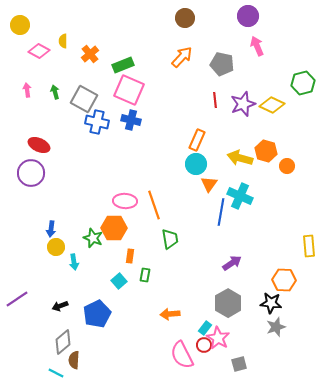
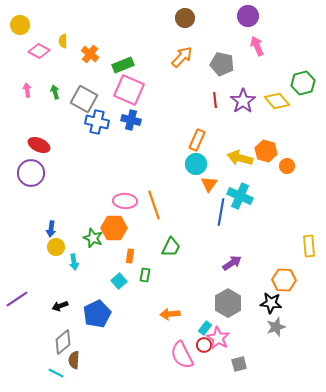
orange cross at (90, 54): rotated 12 degrees counterclockwise
purple star at (243, 104): moved 3 px up; rotated 15 degrees counterclockwise
yellow diamond at (272, 105): moved 5 px right, 4 px up; rotated 25 degrees clockwise
green trapezoid at (170, 239): moved 1 px right, 8 px down; rotated 35 degrees clockwise
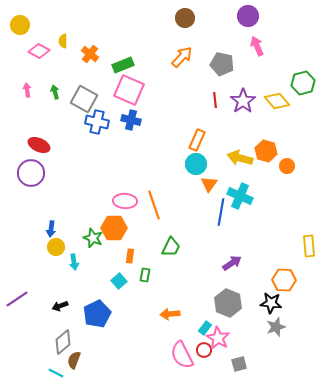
gray hexagon at (228, 303): rotated 8 degrees counterclockwise
red circle at (204, 345): moved 5 px down
brown semicircle at (74, 360): rotated 18 degrees clockwise
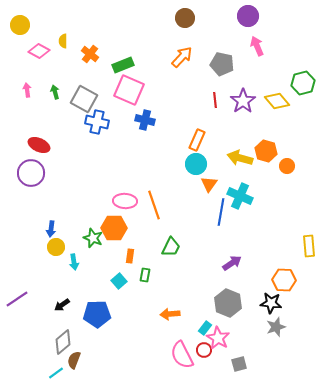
blue cross at (131, 120): moved 14 px right
black arrow at (60, 306): moved 2 px right, 1 px up; rotated 14 degrees counterclockwise
blue pentagon at (97, 314): rotated 24 degrees clockwise
cyan line at (56, 373): rotated 63 degrees counterclockwise
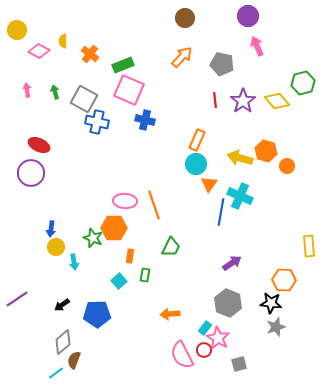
yellow circle at (20, 25): moved 3 px left, 5 px down
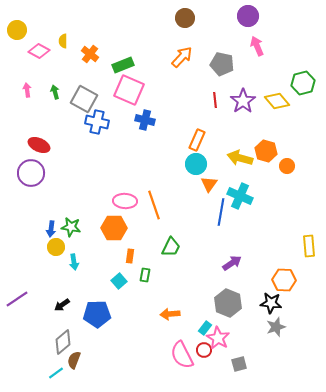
green star at (93, 238): moved 22 px left, 11 px up; rotated 12 degrees counterclockwise
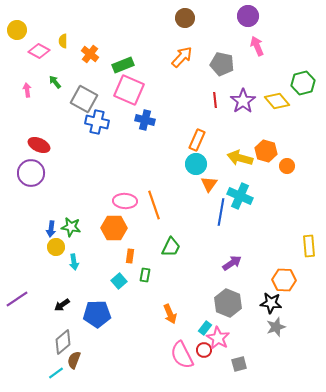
green arrow at (55, 92): moved 10 px up; rotated 24 degrees counterclockwise
orange arrow at (170, 314): rotated 108 degrees counterclockwise
